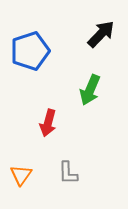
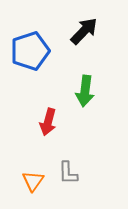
black arrow: moved 17 px left, 3 px up
green arrow: moved 5 px left, 1 px down; rotated 16 degrees counterclockwise
red arrow: moved 1 px up
orange triangle: moved 12 px right, 6 px down
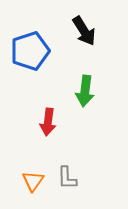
black arrow: rotated 104 degrees clockwise
red arrow: rotated 8 degrees counterclockwise
gray L-shape: moved 1 px left, 5 px down
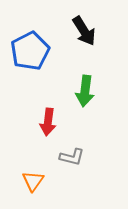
blue pentagon: rotated 9 degrees counterclockwise
gray L-shape: moved 5 px right, 21 px up; rotated 75 degrees counterclockwise
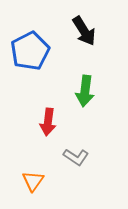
gray L-shape: moved 4 px right; rotated 20 degrees clockwise
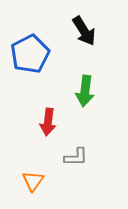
blue pentagon: moved 3 px down
gray L-shape: rotated 35 degrees counterclockwise
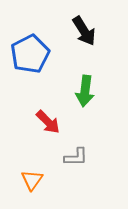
red arrow: rotated 52 degrees counterclockwise
orange triangle: moved 1 px left, 1 px up
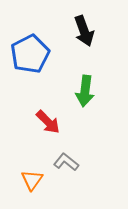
black arrow: rotated 12 degrees clockwise
gray L-shape: moved 10 px left, 5 px down; rotated 140 degrees counterclockwise
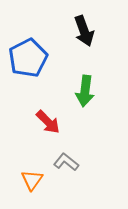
blue pentagon: moved 2 px left, 4 px down
